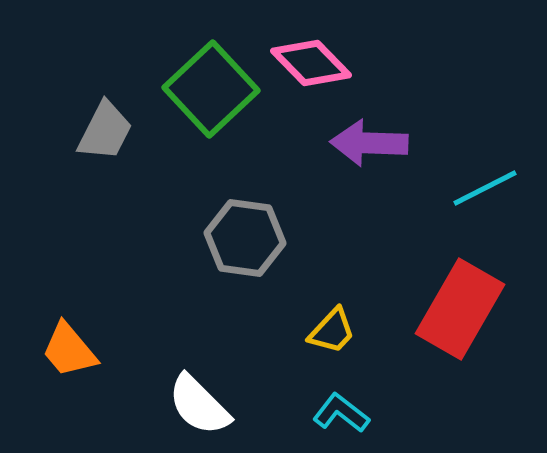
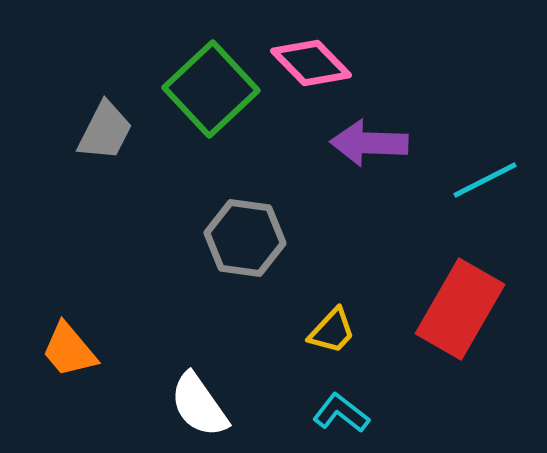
cyan line: moved 8 px up
white semicircle: rotated 10 degrees clockwise
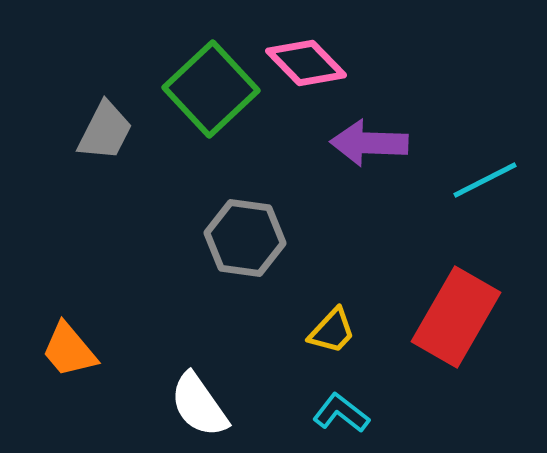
pink diamond: moved 5 px left
red rectangle: moved 4 px left, 8 px down
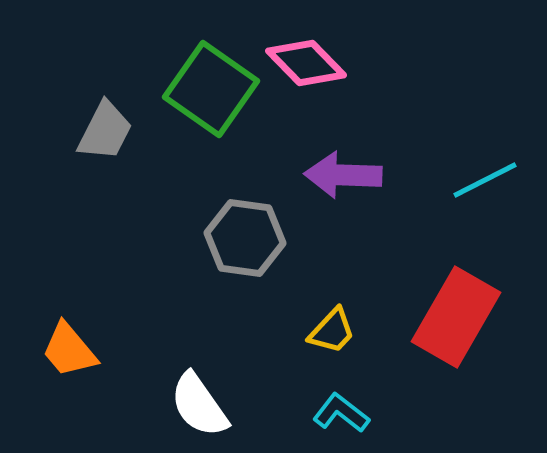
green square: rotated 12 degrees counterclockwise
purple arrow: moved 26 px left, 32 px down
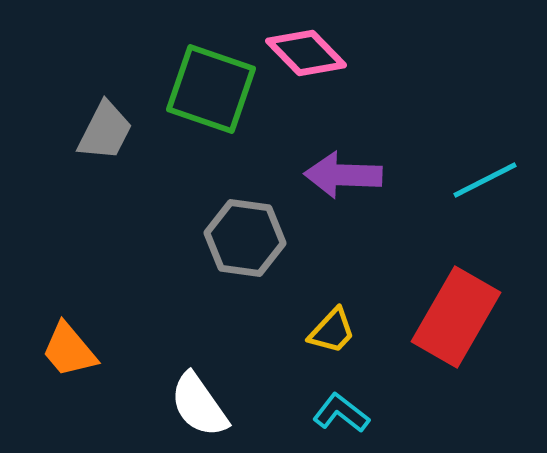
pink diamond: moved 10 px up
green square: rotated 16 degrees counterclockwise
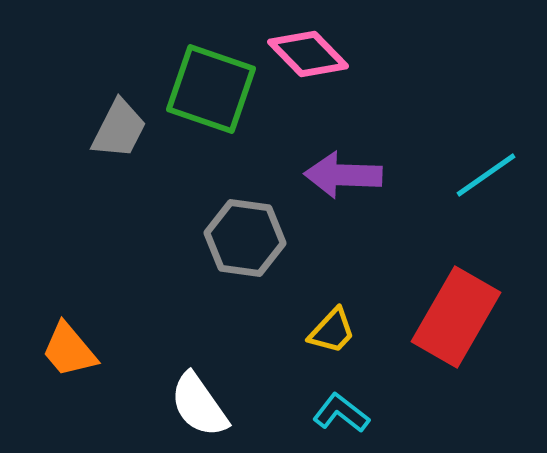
pink diamond: moved 2 px right, 1 px down
gray trapezoid: moved 14 px right, 2 px up
cyan line: moved 1 px right, 5 px up; rotated 8 degrees counterclockwise
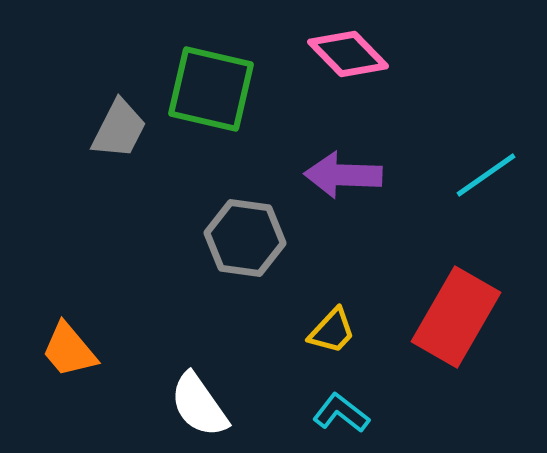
pink diamond: moved 40 px right
green square: rotated 6 degrees counterclockwise
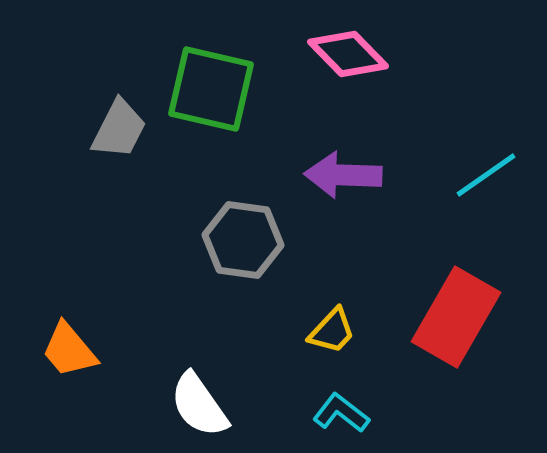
gray hexagon: moved 2 px left, 2 px down
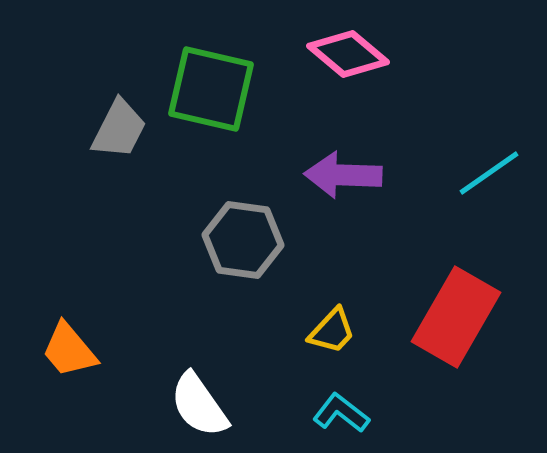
pink diamond: rotated 6 degrees counterclockwise
cyan line: moved 3 px right, 2 px up
